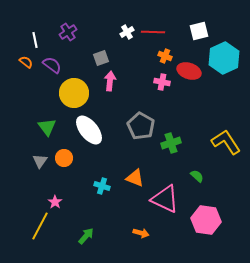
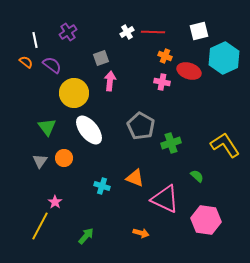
yellow L-shape: moved 1 px left, 3 px down
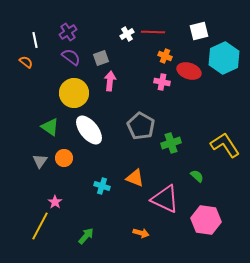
white cross: moved 2 px down
purple semicircle: moved 19 px right, 8 px up
green triangle: moved 3 px right; rotated 18 degrees counterclockwise
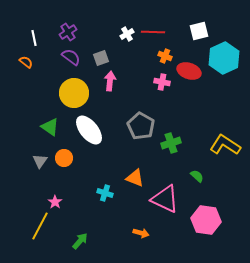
white line: moved 1 px left, 2 px up
yellow L-shape: rotated 24 degrees counterclockwise
cyan cross: moved 3 px right, 7 px down
green arrow: moved 6 px left, 5 px down
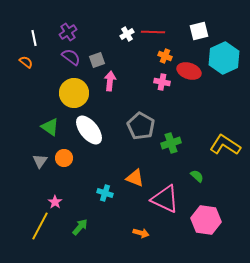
gray square: moved 4 px left, 2 px down
green arrow: moved 14 px up
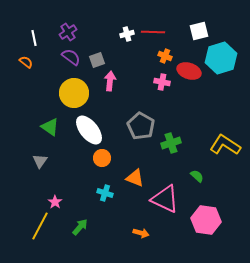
white cross: rotated 16 degrees clockwise
cyan hexagon: moved 3 px left; rotated 8 degrees clockwise
orange circle: moved 38 px right
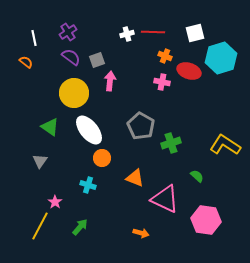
white square: moved 4 px left, 2 px down
cyan cross: moved 17 px left, 8 px up
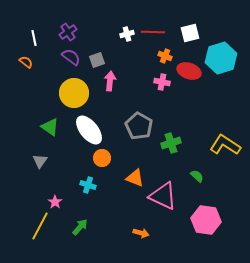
white square: moved 5 px left
gray pentagon: moved 2 px left
pink triangle: moved 2 px left, 3 px up
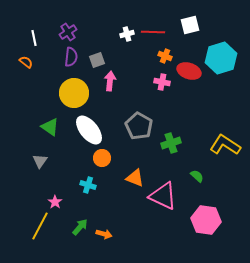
white square: moved 8 px up
purple semicircle: rotated 60 degrees clockwise
orange arrow: moved 37 px left, 1 px down
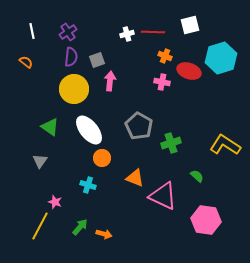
white line: moved 2 px left, 7 px up
yellow circle: moved 4 px up
pink star: rotated 16 degrees counterclockwise
